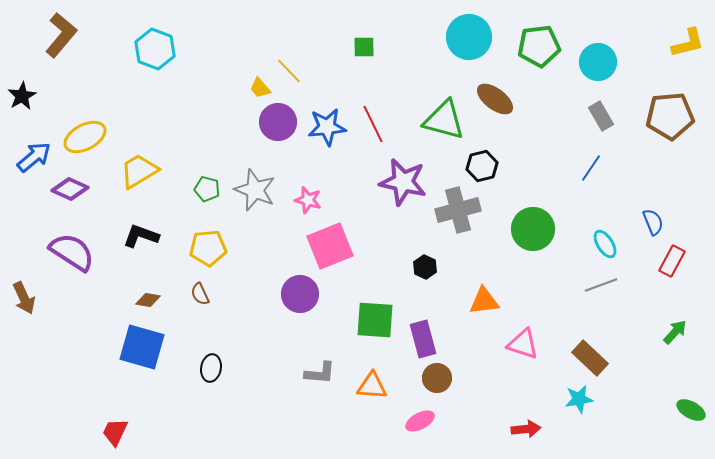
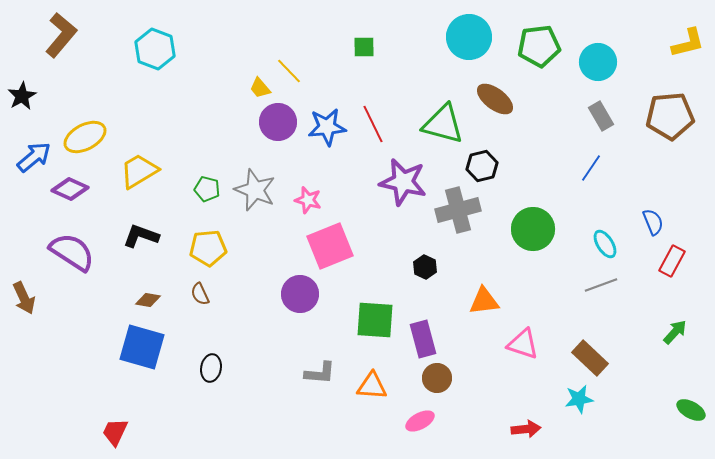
green triangle at (444, 120): moved 1 px left, 4 px down
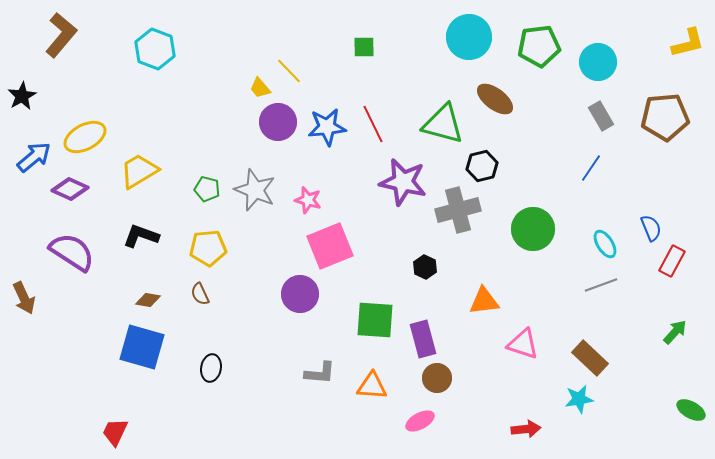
brown pentagon at (670, 116): moved 5 px left, 1 px down
blue semicircle at (653, 222): moved 2 px left, 6 px down
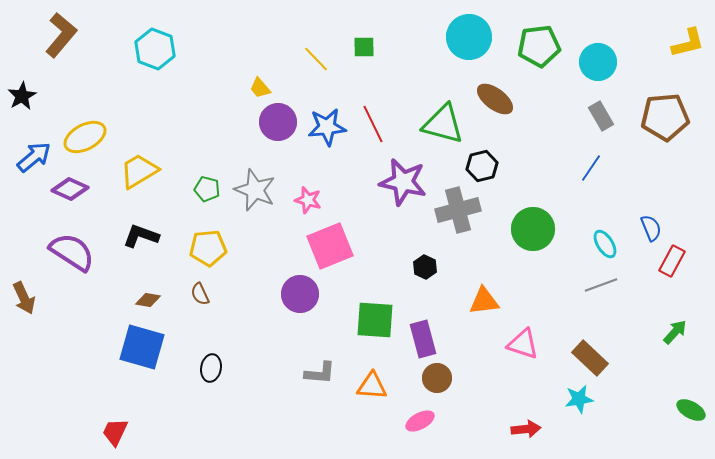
yellow line at (289, 71): moved 27 px right, 12 px up
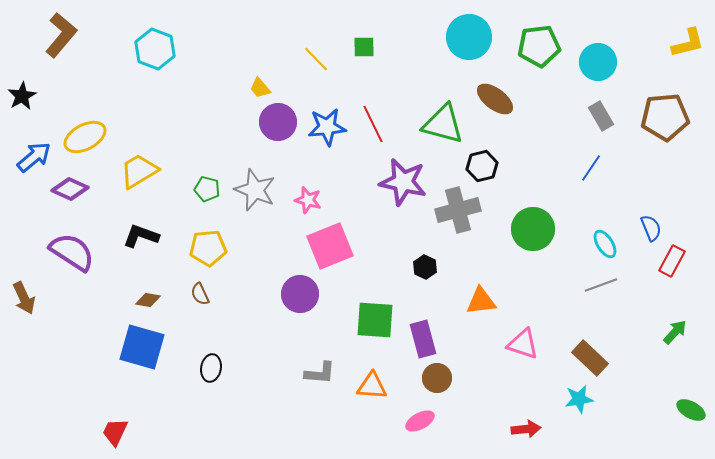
orange triangle at (484, 301): moved 3 px left
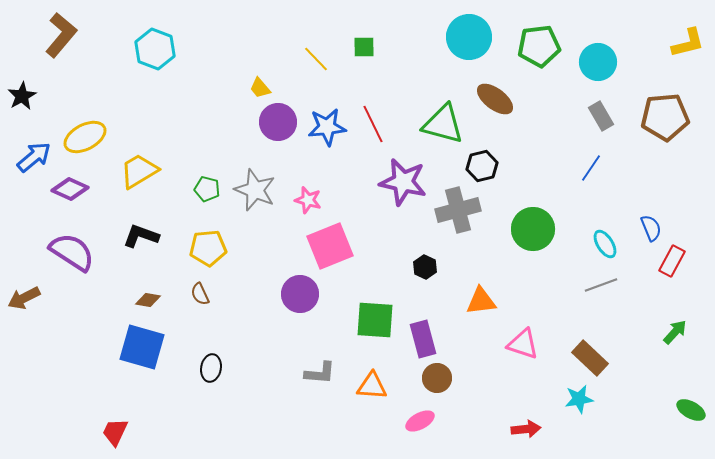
brown arrow at (24, 298): rotated 88 degrees clockwise
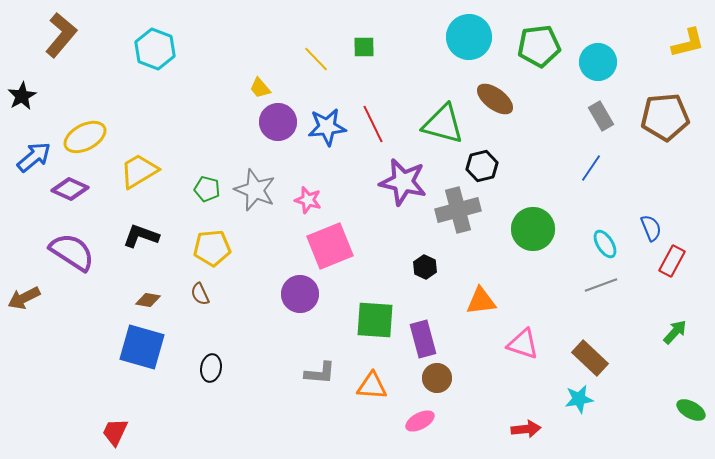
yellow pentagon at (208, 248): moved 4 px right
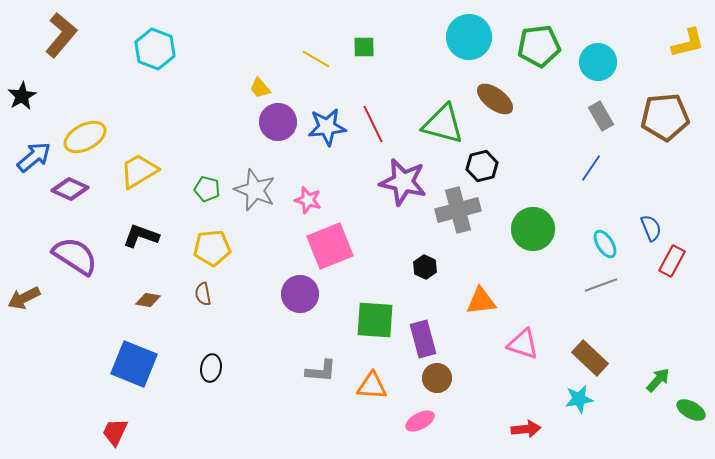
yellow line at (316, 59): rotated 16 degrees counterclockwise
purple semicircle at (72, 252): moved 3 px right, 4 px down
brown semicircle at (200, 294): moved 3 px right; rotated 15 degrees clockwise
green arrow at (675, 332): moved 17 px left, 48 px down
blue square at (142, 347): moved 8 px left, 17 px down; rotated 6 degrees clockwise
gray L-shape at (320, 373): moved 1 px right, 2 px up
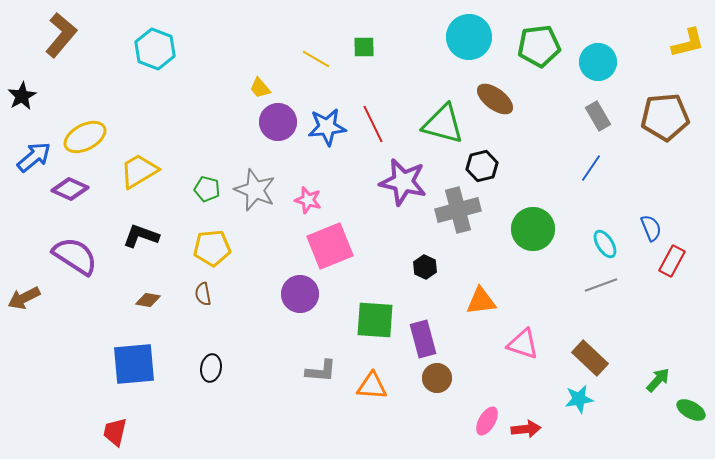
gray rectangle at (601, 116): moved 3 px left
blue square at (134, 364): rotated 27 degrees counterclockwise
pink ellipse at (420, 421): moved 67 px right; rotated 32 degrees counterclockwise
red trapezoid at (115, 432): rotated 12 degrees counterclockwise
